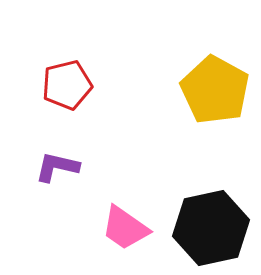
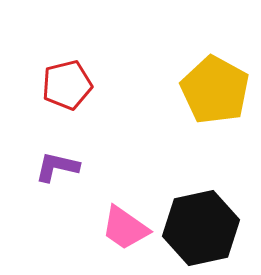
black hexagon: moved 10 px left
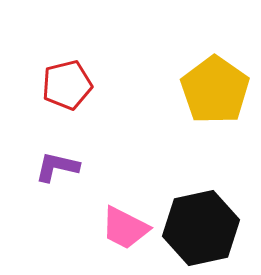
yellow pentagon: rotated 6 degrees clockwise
pink trapezoid: rotated 8 degrees counterclockwise
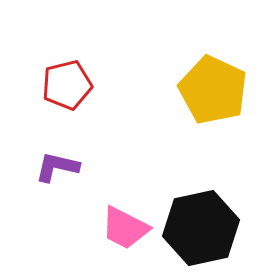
yellow pentagon: moved 2 px left; rotated 10 degrees counterclockwise
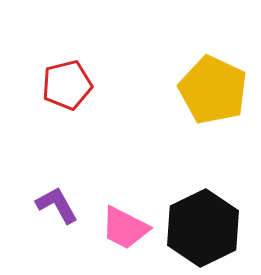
purple L-shape: moved 38 px down; rotated 48 degrees clockwise
black hexagon: moved 2 px right; rotated 14 degrees counterclockwise
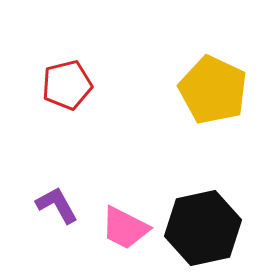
black hexagon: rotated 14 degrees clockwise
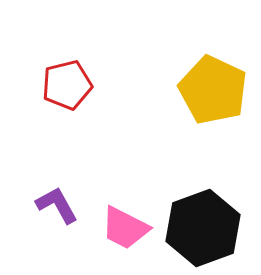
black hexagon: rotated 8 degrees counterclockwise
